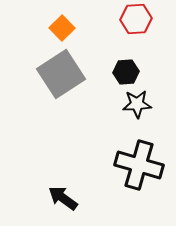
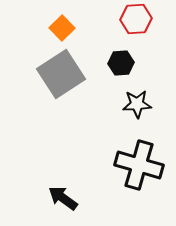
black hexagon: moved 5 px left, 9 px up
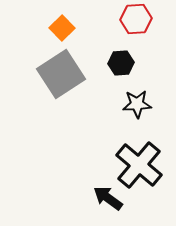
black cross: rotated 24 degrees clockwise
black arrow: moved 45 px right
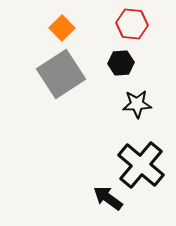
red hexagon: moved 4 px left, 5 px down; rotated 8 degrees clockwise
black cross: moved 2 px right
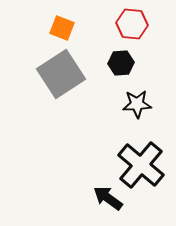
orange square: rotated 25 degrees counterclockwise
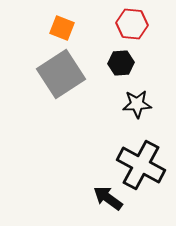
black cross: rotated 12 degrees counterclockwise
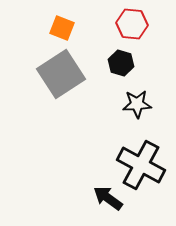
black hexagon: rotated 20 degrees clockwise
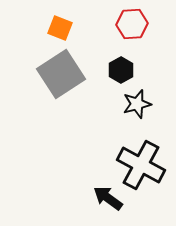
red hexagon: rotated 8 degrees counterclockwise
orange square: moved 2 px left
black hexagon: moved 7 px down; rotated 15 degrees clockwise
black star: rotated 12 degrees counterclockwise
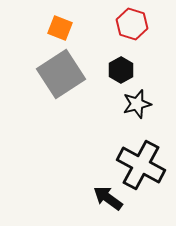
red hexagon: rotated 20 degrees clockwise
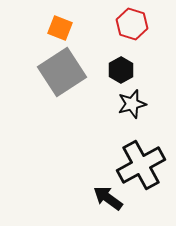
gray square: moved 1 px right, 2 px up
black star: moved 5 px left
black cross: rotated 33 degrees clockwise
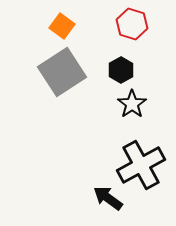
orange square: moved 2 px right, 2 px up; rotated 15 degrees clockwise
black star: rotated 20 degrees counterclockwise
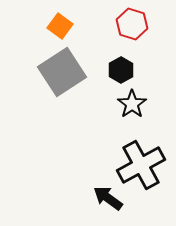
orange square: moved 2 px left
